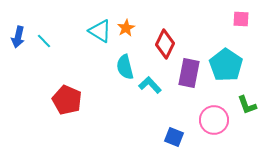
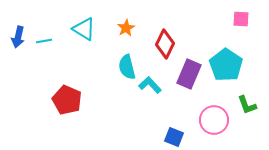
cyan triangle: moved 16 px left, 2 px up
cyan line: rotated 56 degrees counterclockwise
cyan semicircle: moved 2 px right
purple rectangle: moved 1 px down; rotated 12 degrees clockwise
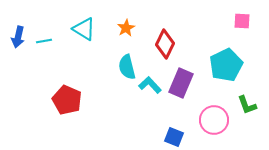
pink square: moved 1 px right, 2 px down
cyan pentagon: rotated 12 degrees clockwise
purple rectangle: moved 8 px left, 9 px down
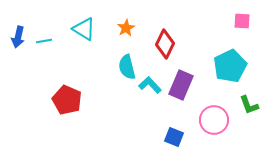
cyan pentagon: moved 4 px right, 1 px down
purple rectangle: moved 2 px down
green L-shape: moved 2 px right
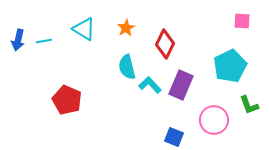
blue arrow: moved 3 px down
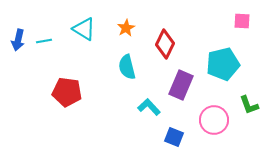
cyan pentagon: moved 7 px left, 2 px up; rotated 12 degrees clockwise
cyan L-shape: moved 1 px left, 22 px down
red pentagon: moved 8 px up; rotated 16 degrees counterclockwise
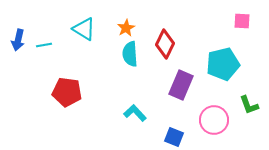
cyan line: moved 4 px down
cyan semicircle: moved 3 px right, 13 px up; rotated 10 degrees clockwise
cyan L-shape: moved 14 px left, 6 px down
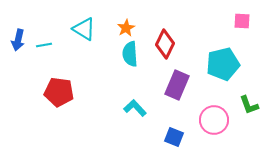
purple rectangle: moved 4 px left
red pentagon: moved 8 px left
cyan L-shape: moved 5 px up
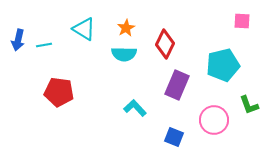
cyan semicircle: moved 6 px left; rotated 85 degrees counterclockwise
cyan pentagon: moved 1 px down
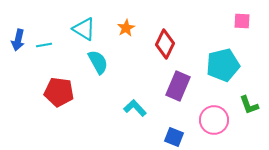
cyan semicircle: moved 26 px left, 8 px down; rotated 120 degrees counterclockwise
purple rectangle: moved 1 px right, 1 px down
